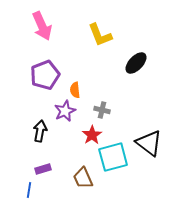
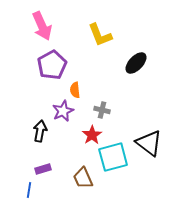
purple pentagon: moved 7 px right, 10 px up; rotated 8 degrees counterclockwise
purple star: moved 2 px left
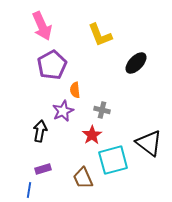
cyan square: moved 3 px down
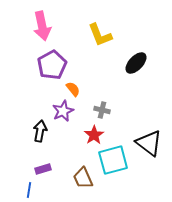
pink arrow: rotated 12 degrees clockwise
orange semicircle: moved 2 px left, 1 px up; rotated 147 degrees clockwise
red star: moved 2 px right
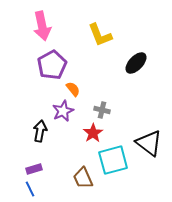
red star: moved 1 px left, 2 px up
purple rectangle: moved 9 px left
blue line: moved 1 px right, 1 px up; rotated 35 degrees counterclockwise
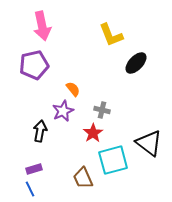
yellow L-shape: moved 11 px right
purple pentagon: moved 18 px left; rotated 16 degrees clockwise
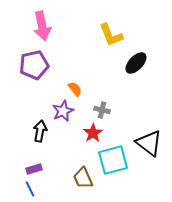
orange semicircle: moved 2 px right
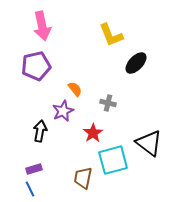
purple pentagon: moved 2 px right, 1 px down
gray cross: moved 6 px right, 7 px up
brown trapezoid: rotated 35 degrees clockwise
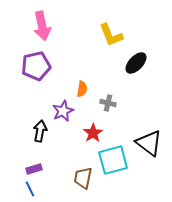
orange semicircle: moved 7 px right; rotated 49 degrees clockwise
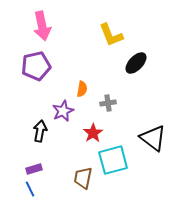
gray cross: rotated 21 degrees counterclockwise
black triangle: moved 4 px right, 5 px up
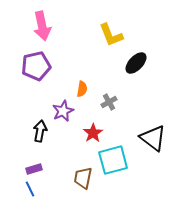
gray cross: moved 1 px right, 1 px up; rotated 21 degrees counterclockwise
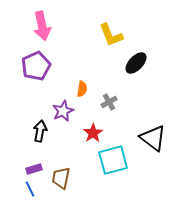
purple pentagon: rotated 12 degrees counterclockwise
brown trapezoid: moved 22 px left
